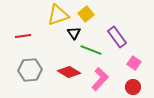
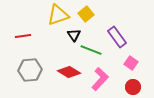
black triangle: moved 2 px down
pink square: moved 3 px left
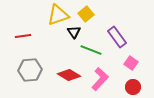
black triangle: moved 3 px up
red diamond: moved 3 px down
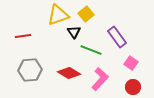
red diamond: moved 2 px up
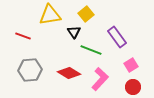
yellow triangle: moved 8 px left; rotated 10 degrees clockwise
red line: rotated 28 degrees clockwise
pink square: moved 2 px down; rotated 24 degrees clockwise
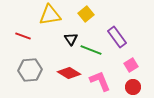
black triangle: moved 3 px left, 7 px down
pink L-shape: moved 2 px down; rotated 65 degrees counterclockwise
